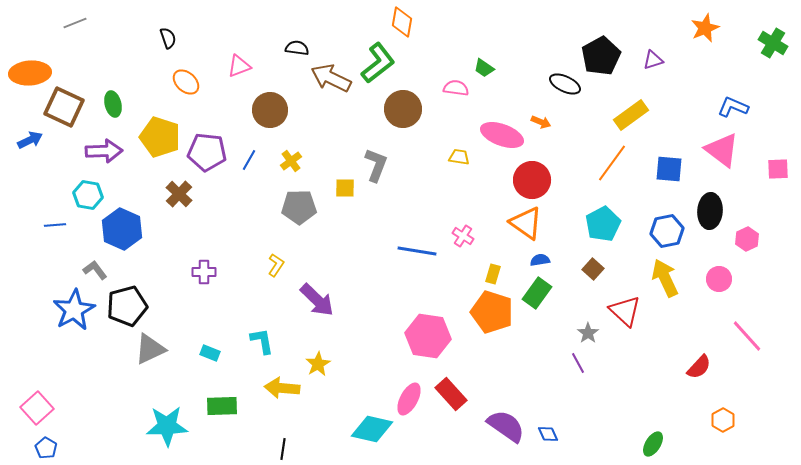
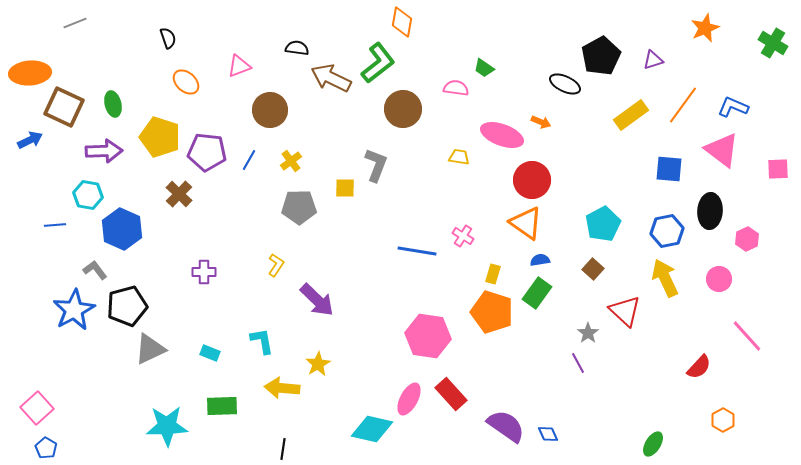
orange line at (612, 163): moved 71 px right, 58 px up
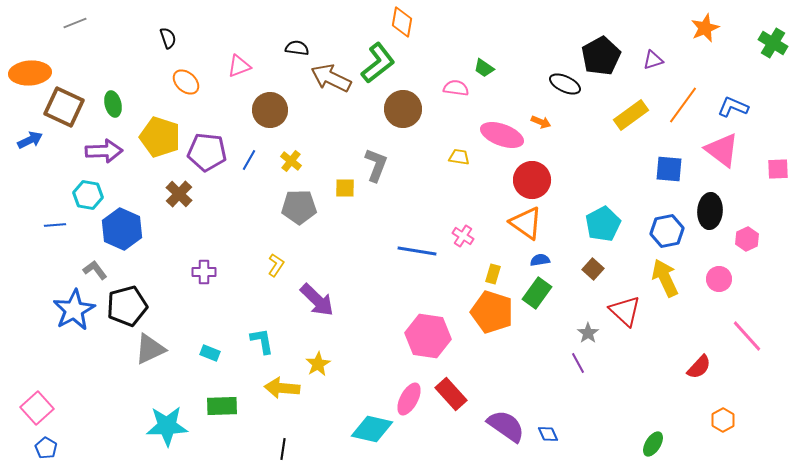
yellow cross at (291, 161): rotated 15 degrees counterclockwise
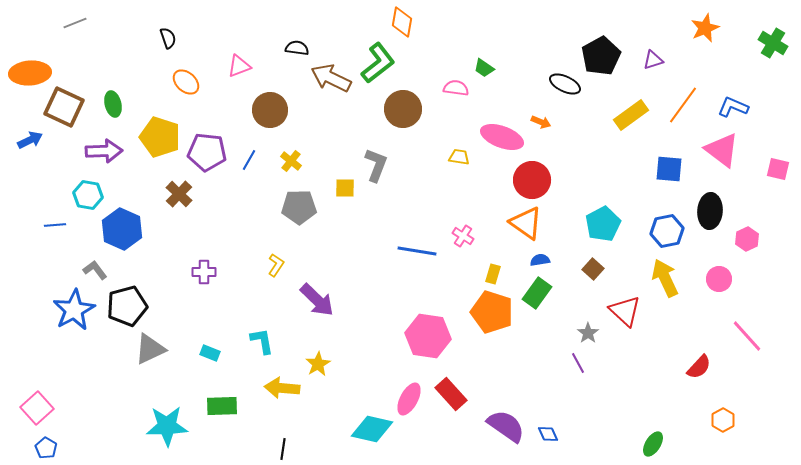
pink ellipse at (502, 135): moved 2 px down
pink square at (778, 169): rotated 15 degrees clockwise
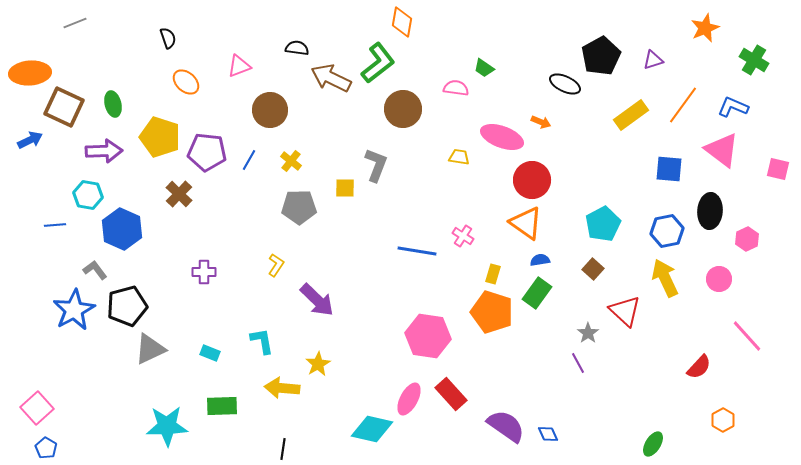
green cross at (773, 43): moved 19 px left, 17 px down
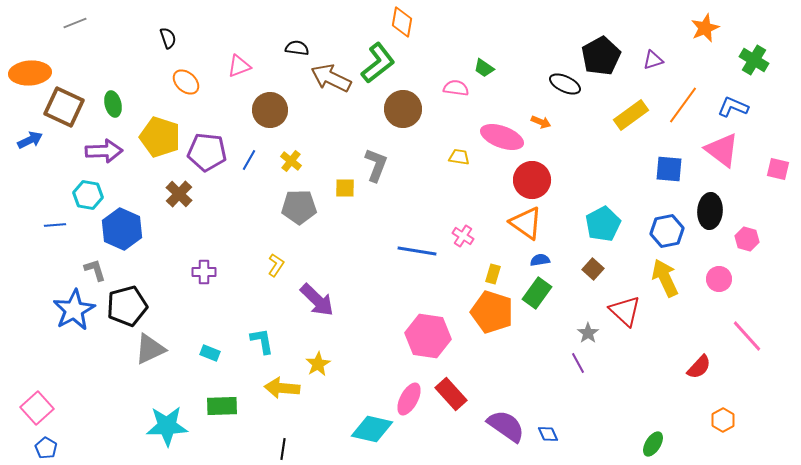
pink hexagon at (747, 239): rotated 20 degrees counterclockwise
gray L-shape at (95, 270): rotated 20 degrees clockwise
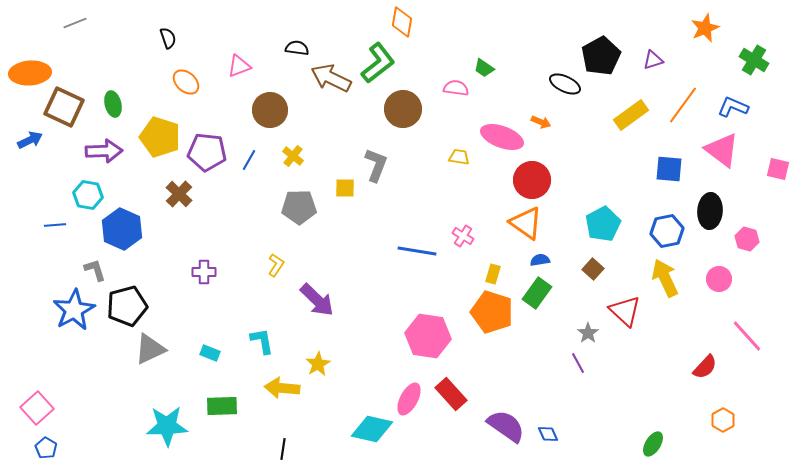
yellow cross at (291, 161): moved 2 px right, 5 px up
red semicircle at (699, 367): moved 6 px right
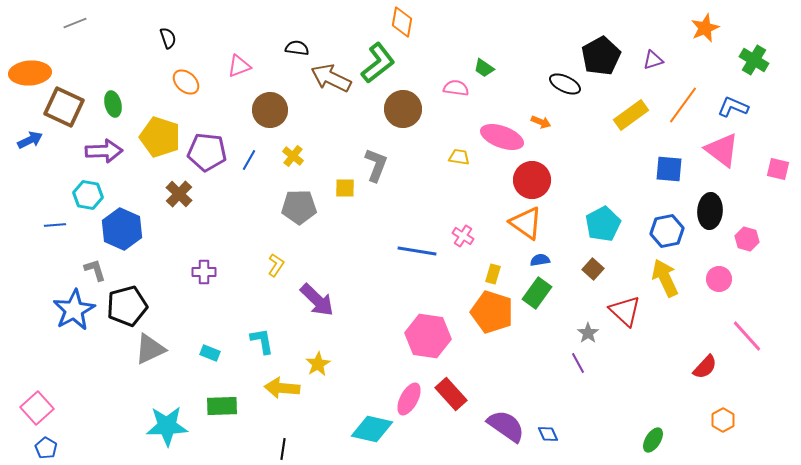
green ellipse at (653, 444): moved 4 px up
